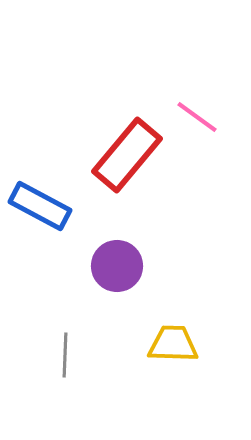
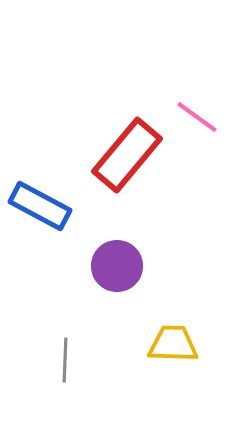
gray line: moved 5 px down
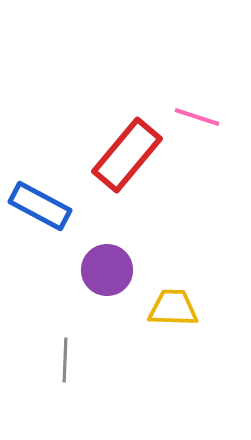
pink line: rotated 18 degrees counterclockwise
purple circle: moved 10 px left, 4 px down
yellow trapezoid: moved 36 px up
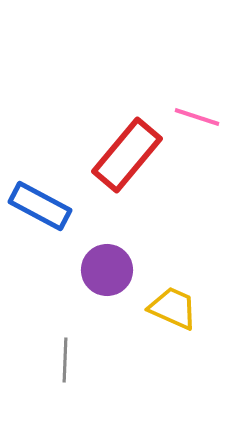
yellow trapezoid: rotated 22 degrees clockwise
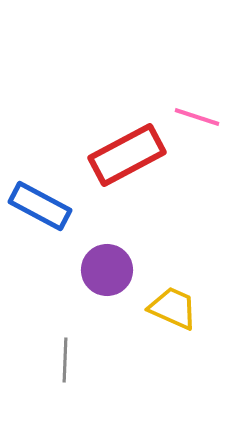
red rectangle: rotated 22 degrees clockwise
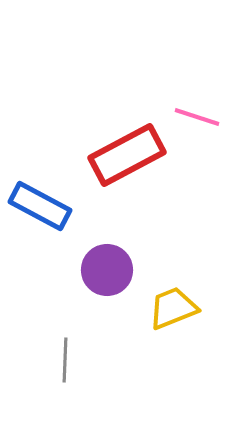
yellow trapezoid: rotated 46 degrees counterclockwise
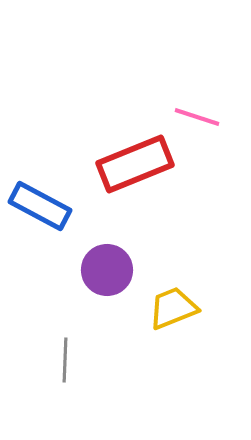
red rectangle: moved 8 px right, 9 px down; rotated 6 degrees clockwise
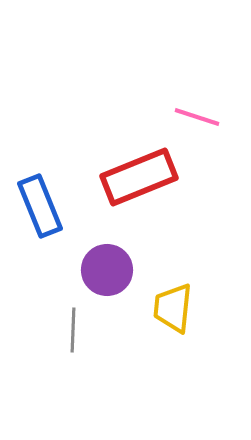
red rectangle: moved 4 px right, 13 px down
blue rectangle: rotated 40 degrees clockwise
yellow trapezoid: rotated 62 degrees counterclockwise
gray line: moved 8 px right, 30 px up
